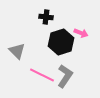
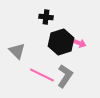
pink arrow: moved 2 px left, 10 px down
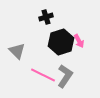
black cross: rotated 24 degrees counterclockwise
pink arrow: moved 2 px up; rotated 40 degrees clockwise
pink line: moved 1 px right
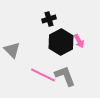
black cross: moved 3 px right, 2 px down
black hexagon: rotated 10 degrees counterclockwise
gray triangle: moved 5 px left, 1 px up
gray L-shape: rotated 55 degrees counterclockwise
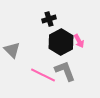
gray L-shape: moved 5 px up
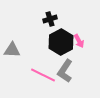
black cross: moved 1 px right
gray triangle: rotated 42 degrees counterclockwise
gray L-shape: rotated 125 degrees counterclockwise
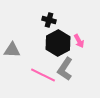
black cross: moved 1 px left, 1 px down; rotated 32 degrees clockwise
black hexagon: moved 3 px left, 1 px down
gray L-shape: moved 2 px up
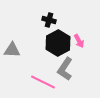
pink line: moved 7 px down
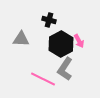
black hexagon: moved 3 px right, 1 px down
gray triangle: moved 9 px right, 11 px up
pink line: moved 3 px up
